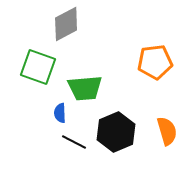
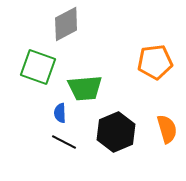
orange semicircle: moved 2 px up
black line: moved 10 px left
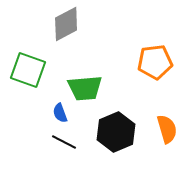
green square: moved 10 px left, 3 px down
blue semicircle: rotated 18 degrees counterclockwise
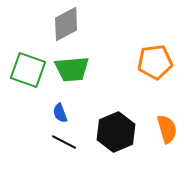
green trapezoid: moved 13 px left, 19 px up
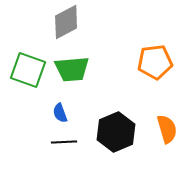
gray diamond: moved 2 px up
black line: rotated 30 degrees counterclockwise
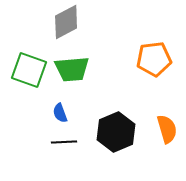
orange pentagon: moved 1 px left, 3 px up
green square: moved 1 px right
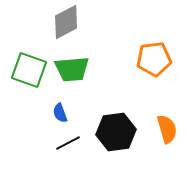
black hexagon: rotated 15 degrees clockwise
black line: moved 4 px right, 1 px down; rotated 25 degrees counterclockwise
